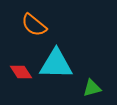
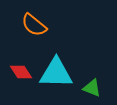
cyan triangle: moved 9 px down
green triangle: rotated 36 degrees clockwise
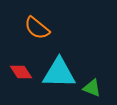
orange semicircle: moved 3 px right, 3 px down
cyan triangle: moved 3 px right
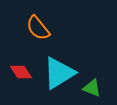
orange semicircle: moved 1 px right; rotated 12 degrees clockwise
cyan triangle: rotated 33 degrees counterclockwise
